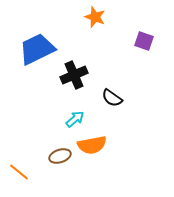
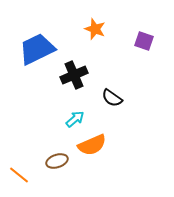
orange star: moved 12 px down
orange semicircle: rotated 12 degrees counterclockwise
brown ellipse: moved 3 px left, 5 px down
orange line: moved 3 px down
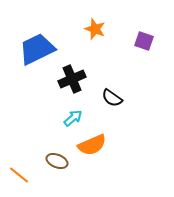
black cross: moved 2 px left, 4 px down
cyan arrow: moved 2 px left, 1 px up
brown ellipse: rotated 40 degrees clockwise
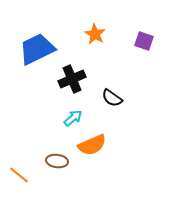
orange star: moved 5 px down; rotated 10 degrees clockwise
brown ellipse: rotated 15 degrees counterclockwise
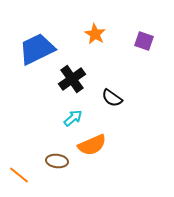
black cross: rotated 12 degrees counterclockwise
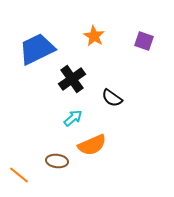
orange star: moved 1 px left, 2 px down
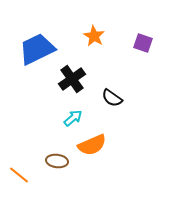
purple square: moved 1 px left, 2 px down
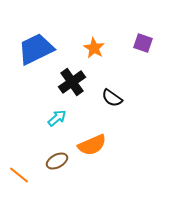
orange star: moved 12 px down
blue trapezoid: moved 1 px left
black cross: moved 3 px down
cyan arrow: moved 16 px left
brown ellipse: rotated 35 degrees counterclockwise
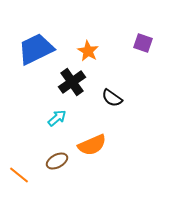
orange star: moved 6 px left, 3 px down
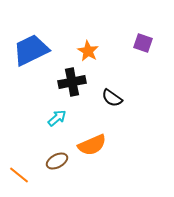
blue trapezoid: moved 5 px left, 1 px down
black cross: rotated 24 degrees clockwise
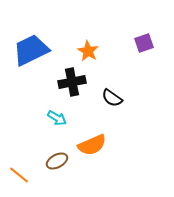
purple square: moved 1 px right; rotated 36 degrees counterclockwise
cyan arrow: rotated 72 degrees clockwise
